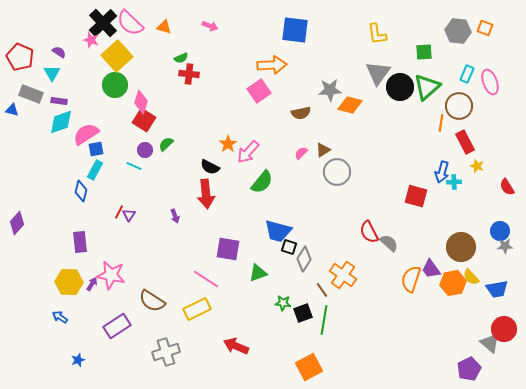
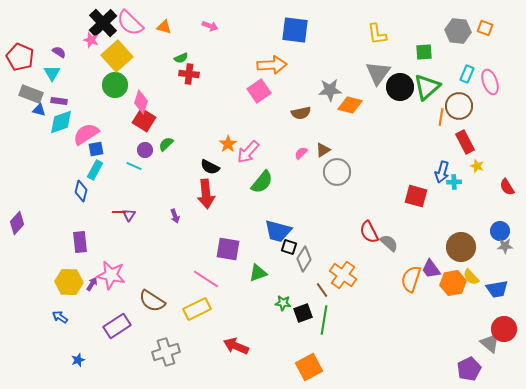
blue triangle at (12, 110): moved 27 px right
orange line at (441, 123): moved 6 px up
red line at (119, 212): rotated 64 degrees clockwise
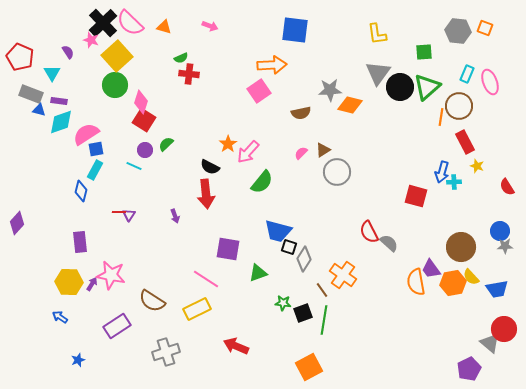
purple semicircle at (59, 52): moved 9 px right; rotated 24 degrees clockwise
orange semicircle at (411, 279): moved 5 px right, 3 px down; rotated 28 degrees counterclockwise
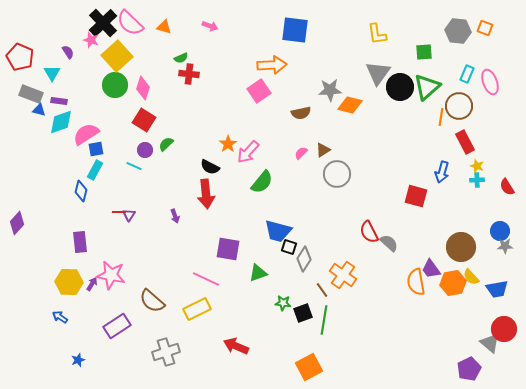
pink diamond at (141, 102): moved 2 px right, 14 px up
gray circle at (337, 172): moved 2 px down
cyan cross at (454, 182): moved 23 px right, 2 px up
pink line at (206, 279): rotated 8 degrees counterclockwise
brown semicircle at (152, 301): rotated 8 degrees clockwise
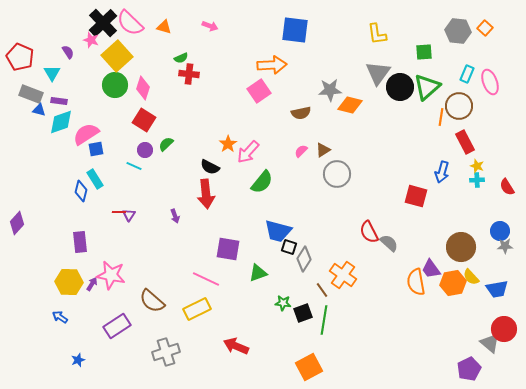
orange square at (485, 28): rotated 21 degrees clockwise
pink semicircle at (301, 153): moved 2 px up
cyan rectangle at (95, 170): moved 9 px down; rotated 60 degrees counterclockwise
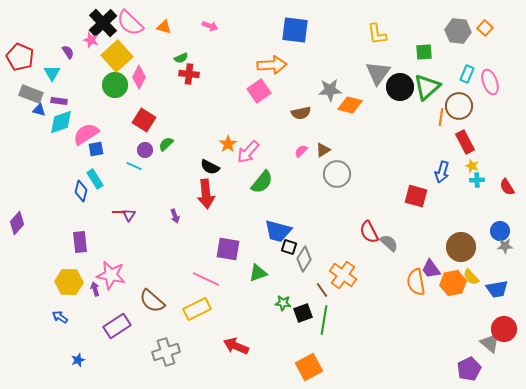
pink diamond at (143, 88): moved 4 px left, 11 px up; rotated 10 degrees clockwise
yellow star at (477, 166): moved 5 px left
purple arrow at (92, 284): moved 3 px right, 5 px down; rotated 48 degrees counterclockwise
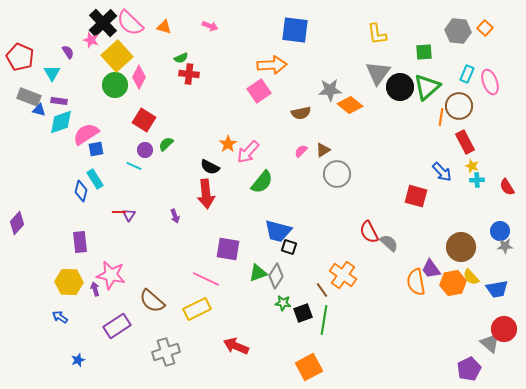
gray rectangle at (31, 94): moved 2 px left, 3 px down
orange diamond at (350, 105): rotated 25 degrees clockwise
blue arrow at (442, 172): rotated 60 degrees counterclockwise
gray diamond at (304, 259): moved 28 px left, 17 px down
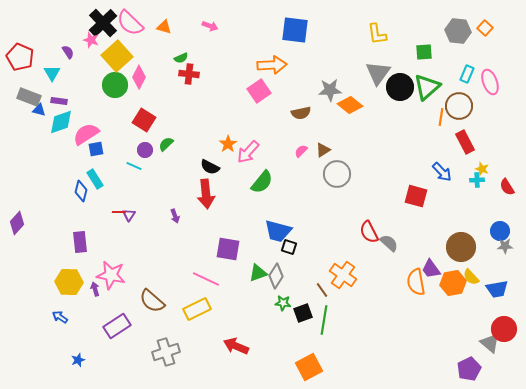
yellow star at (472, 166): moved 10 px right, 3 px down
